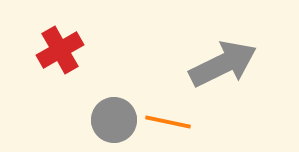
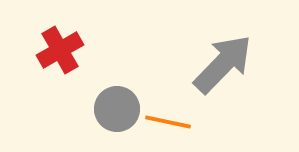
gray arrow: rotated 20 degrees counterclockwise
gray circle: moved 3 px right, 11 px up
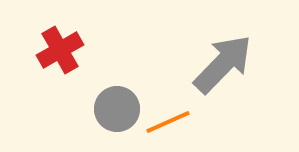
orange line: rotated 36 degrees counterclockwise
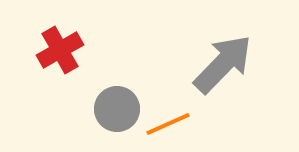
orange line: moved 2 px down
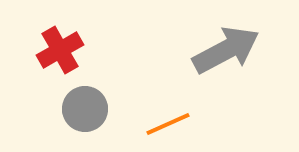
gray arrow: moved 3 px right, 14 px up; rotated 18 degrees clockwise
gray circle: moved 32 px left
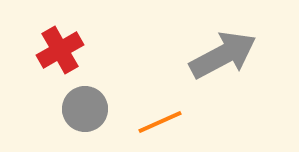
gray arrow: moved 3 px left, 5 px down
orange line: moved 8 px left, 2 px up
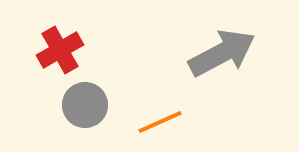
gray arrow: moved 1 px left, 2 px up
gray circle: moved 4 px up
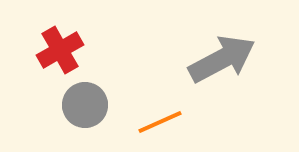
gray arrow: moved 6 px down
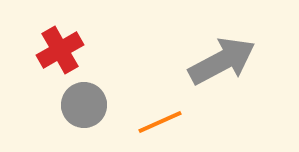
gray arrow: moved 2 px down
gray circle: moved 1 px left
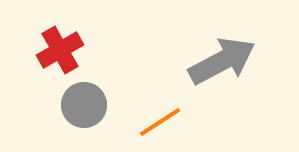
orange line: rotated 9 degrees counterclockwise
